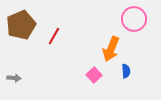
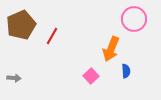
red line: moved 2 px left
pink square: moved 3 px left, 1 px down
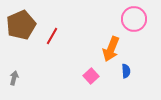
gray arrow: rotated 80 degrees counterclockwise
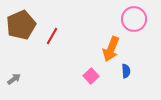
gray arrow: moved 1 px down; rotated 40 degrees clockwise
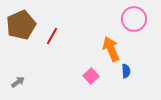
orange arrow: rotated 135 degrees clockwise
gray arrow: moved 4 px right, 3 px down
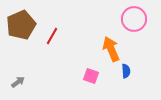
pink square: rotated 28 degrees counterclockwise
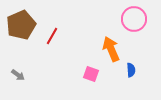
blue semicircle: moved 5 px right, 1 px up
pink square: moved 2 px up
gray arrow: moved 7 px up; rotated 72 degrees clockwise
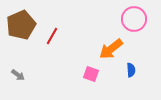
orange arrow: rotated 105 degrees counterclockwise
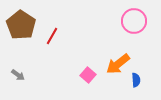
pink circle: moved 2 px down
brown pentagon: rotated 16 degrees counterclockwise
orange arrow: moved 7 px right, 15 px down
blue semicircle: moved 5 px right, 10 px down
pink square: moved 3 px left, 1 px down; rotated 21 degrees clockwise
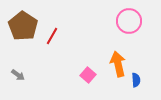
pink circle: moved 5 px left
brown pentagon: moved 2 px right, 1 px down
orange arrow: rotated 115 degrees clockwise
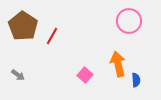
pink square: moved 3 px left
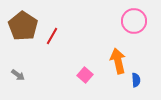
pink circle: moved 5 px right
orange arrow: moved 3 px up
